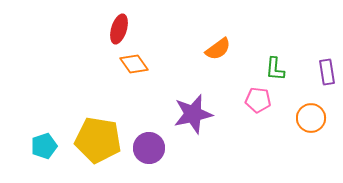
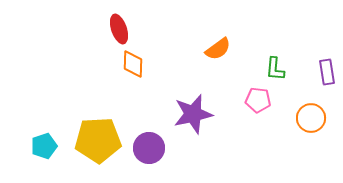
red ellipse: rotated 36 degrees counterclockwise
orange diamond: moved 1 px left; rotated 36 degrees clockwise
yellow pentagon: rotated 12 degrees counterclockwise
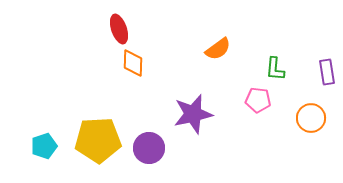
orange diamond: moved 1 px up
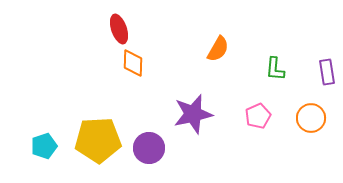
orange semicircle: rotated 24 degrees counterclockwise
pink pentagon: moved 16 px down; rotated 30 degrees counterclockwise
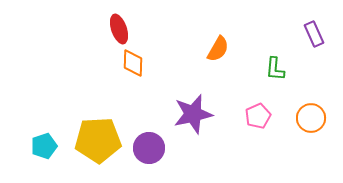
purple rectangle: moved 13 px left, 38 px up; rotated 15 degrees counterclockwise
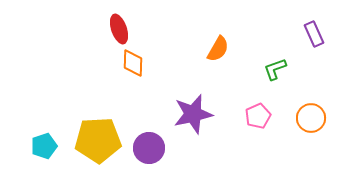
green L-shape: rotated 65 degrees clockwise
